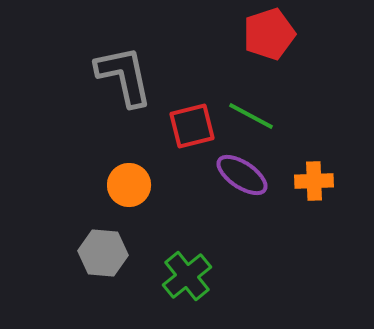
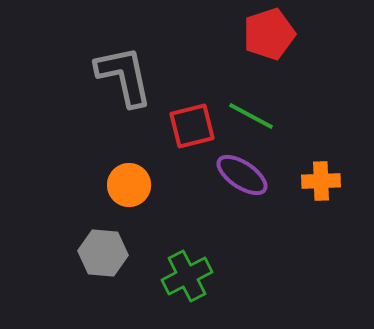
orange cross: moved 7 px right
green cross: rotated 12 degrees clockwise
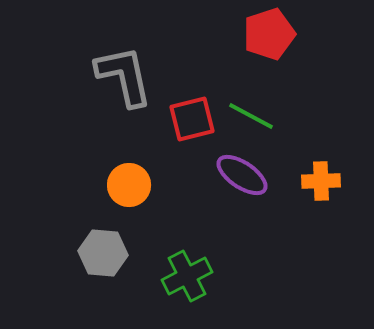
red square: moved 7 px up
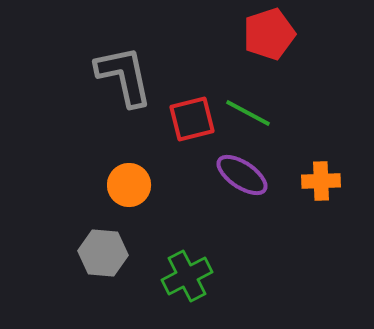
green line: moved 3 px left, 3 px up
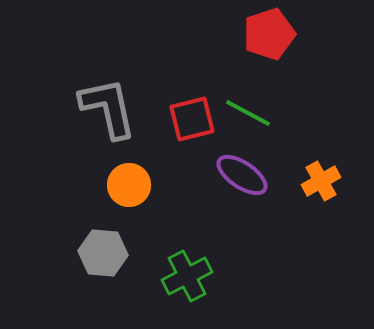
gray L-shape: moved 16 px left, 32 px down
orange cross: rotated 27 degrees counterclockwise
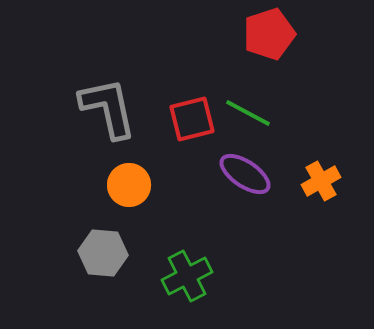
purple ellipse: moved 3 px right, 1 px up
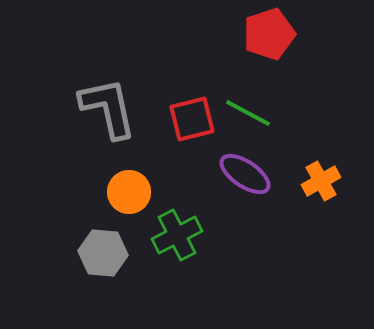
orange circle: moved 7 px down
green cross: moved 10 px left, 41 px up
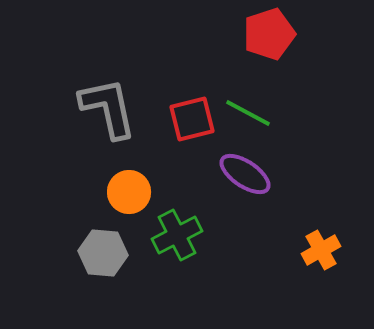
orange cross: moved 69 px down
